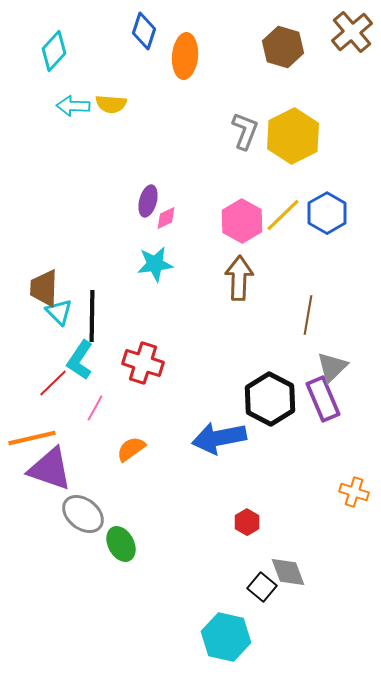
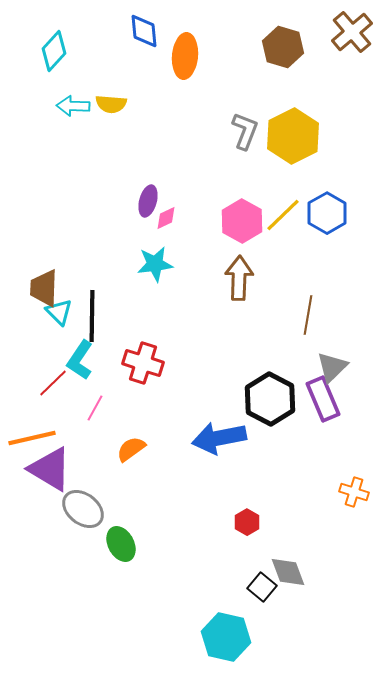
blue diamond: rotated 24 degrees counterclockwise
purple triangle: rotated 12 degrees clockwise
gray ellipse: moved 5 px up
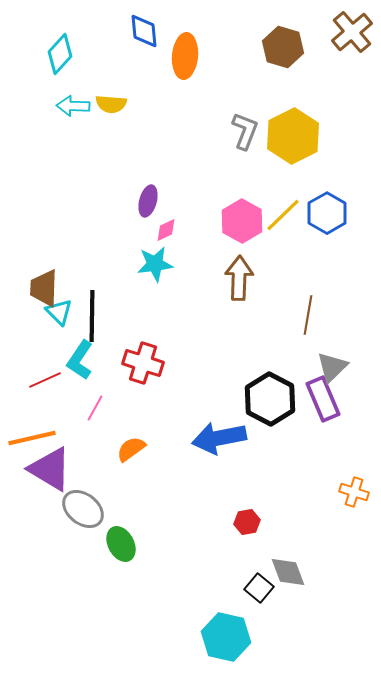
cyan diamond: moved 6 px right, 3 px down
pink diamond: moved 12 px down
red line: moved 8 px left, 3 px up; rotated 20 degrees clockwise
red hexagon: rotated 20 degrees clockwise
black square: moved 3 px left, 1 px down
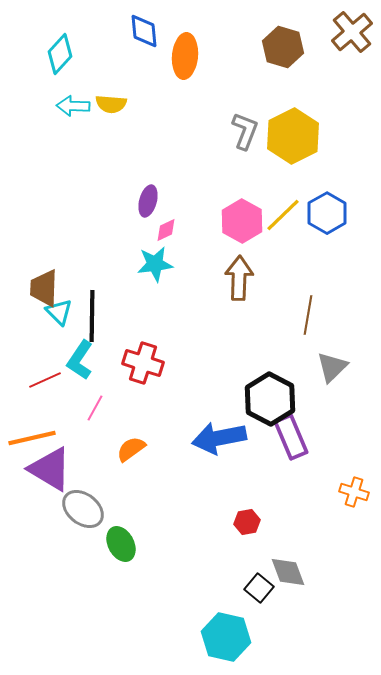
purple rectangle: moved 32 px left, 38 px down
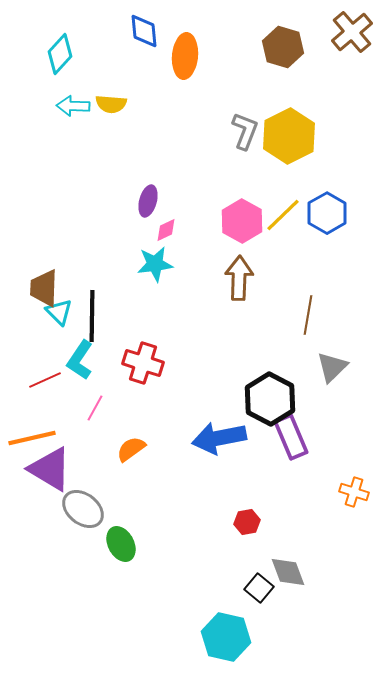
yellow hexagon: moved 4 px left
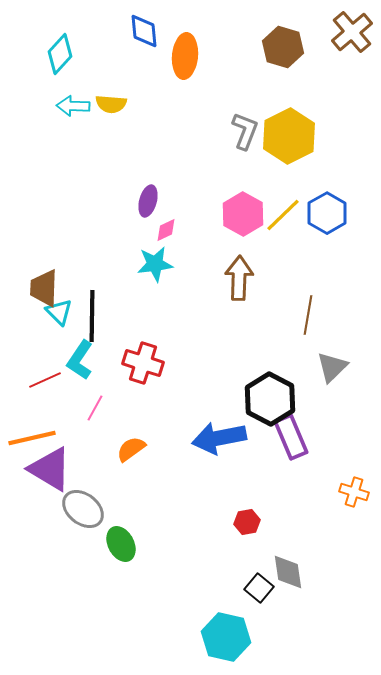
pink hexagon: moved 1 px right, 7 px up
gray diamond: rotated 12 degrees clockwise
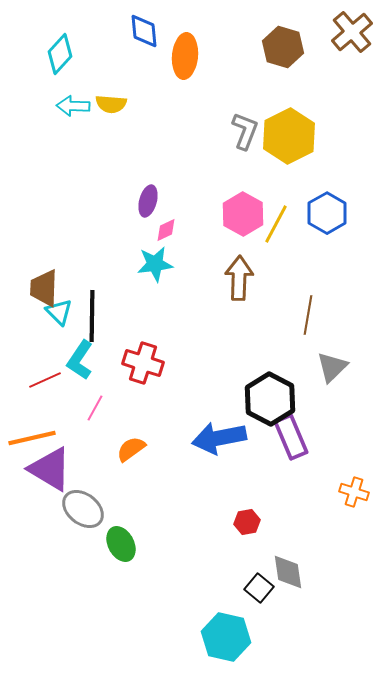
yellow line: moved 7 px left, 9 px down; rotated 18 degrees counterclockwise
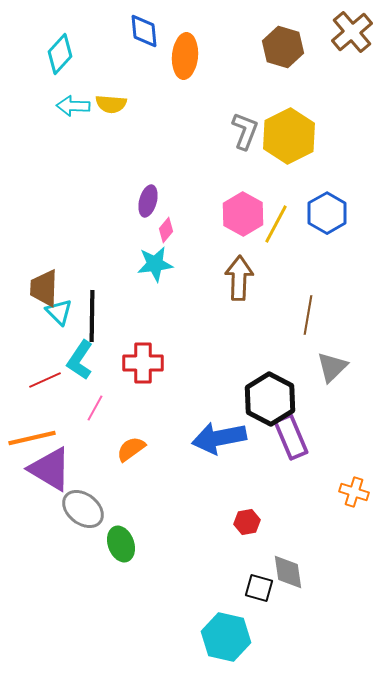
pink diamond: rotated 25 degrees counterclockwise
red cross: rotated 18 degrees counterclockwise
green ellipse: rotated 8 degrees clockwise
black square: rotated 24 degrees counterclockwise
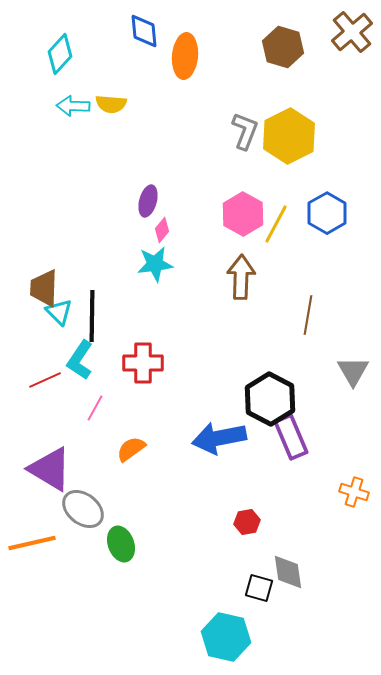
pink diamond: moved 4 px left
brown arrow: moved 2 px right, 1 px up
gray triangle: moved 21 px right, 4 px down; rotated 16 degrees counterclockwise
orange line: moved 105 px down
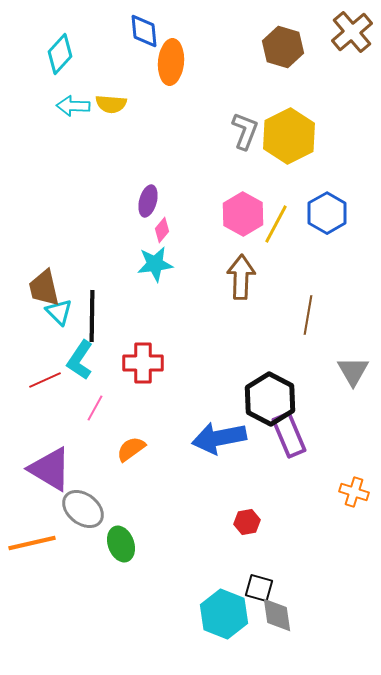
orange ellipse: moved 14 px left, 6 px down
brown trapezoid: rotated 15 degrees counterclockwise
purple rectangle: moved 2 px left, 2 px up
gray diamond: moved 11 px left, 43 px down
cyan hexagon: moved 2 px left, 23 px up; rotated 9 degrees clockwise
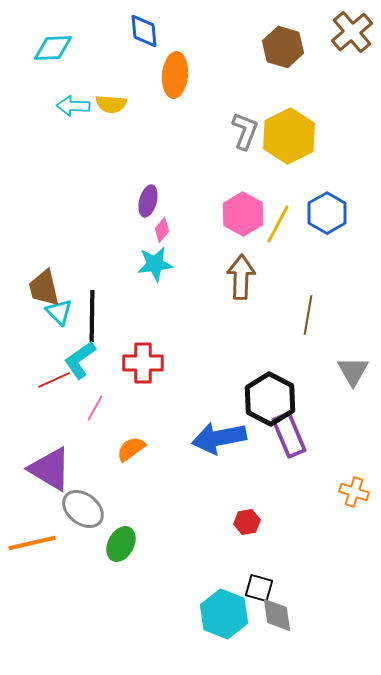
cyan diamond: moved 7 px left, 6 px up; rotated 45 degrees clockwise
orange ellipse: moved 4 px right, 13 px down
yellow line: moved 2 px right
cyan L-shape: rotated 21 degrees clockwise
red line: moved 9 px right
green ellipse: rotated 48 degrees clockwise
